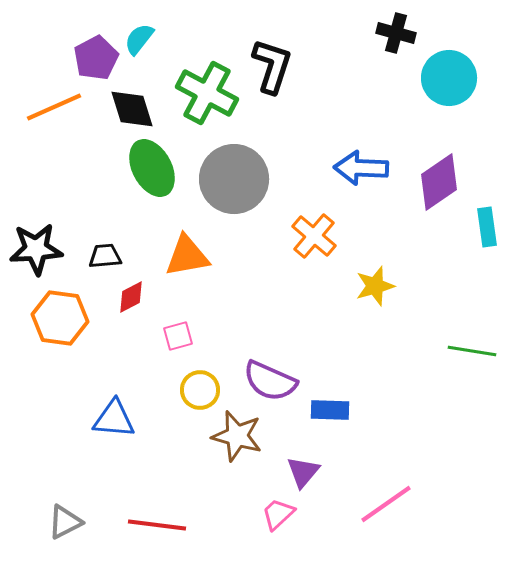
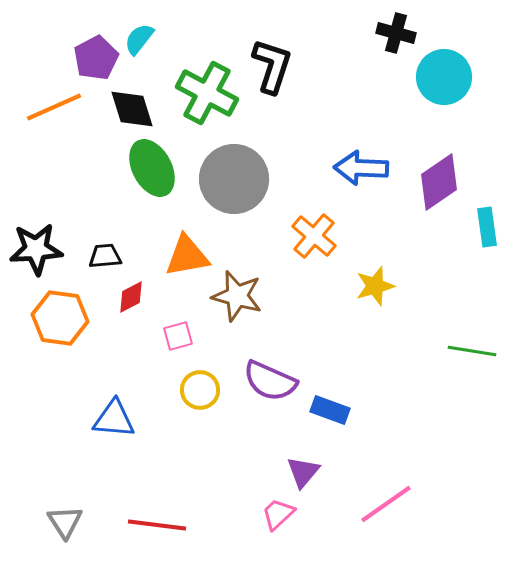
cyan circle: moved 5 px left, 1 px up
blue rectangle: rotated 18 degrees clockwise
brown star: moved 140 px up
gray triangle: rotated 36 degrees counterclockwise
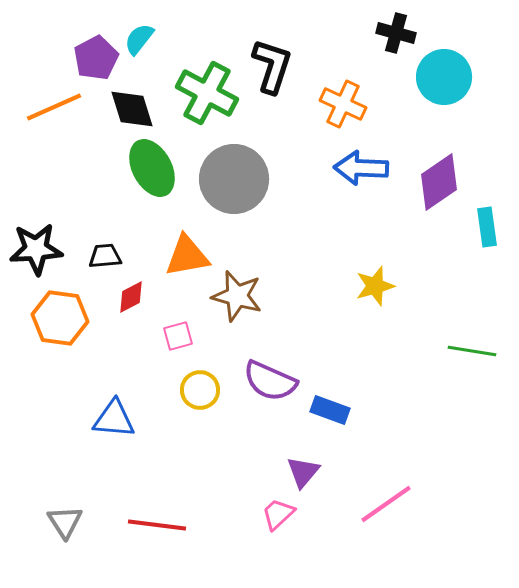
orange cross: moved 29 px right, 132 px up; rotated 15 degrees counterclockwise
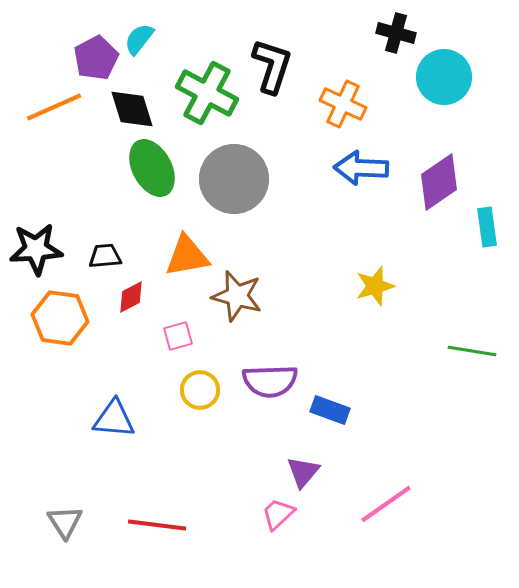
purple semicircle: rotated 26 degrees counterclockwise
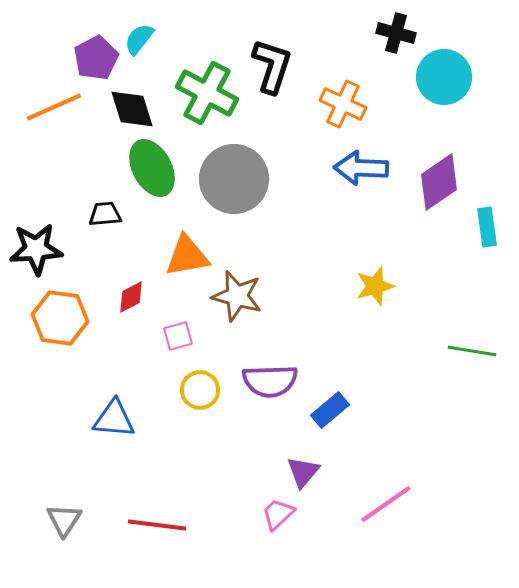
black trapezoid: moved 42 px up
blue rectangle: rotated 60 degrees counterclockwise
gray triangle: moved 1 px left, 2 px up; rotated 6 degrees clockwise
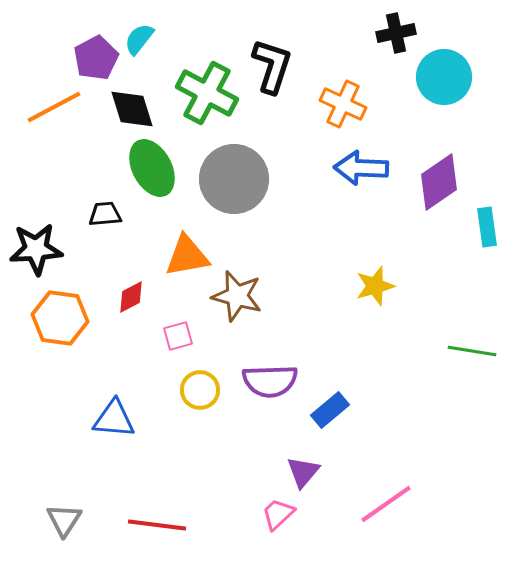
black cross: rotated 27 degrees counterclockwise
orange line: rotated 4 degrees counterclockwise
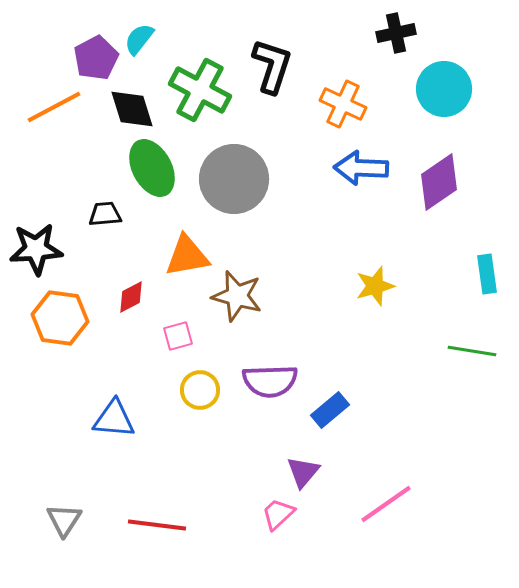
cyan circle: moved 12 px down
green cross: moved 7 px left, 3 px up
cyan rectangle: moved 47 px down
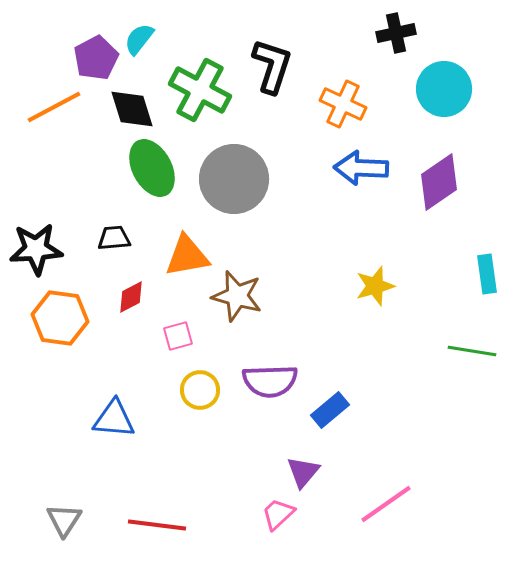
black trapezoid: moved 9 px right, 24 px down
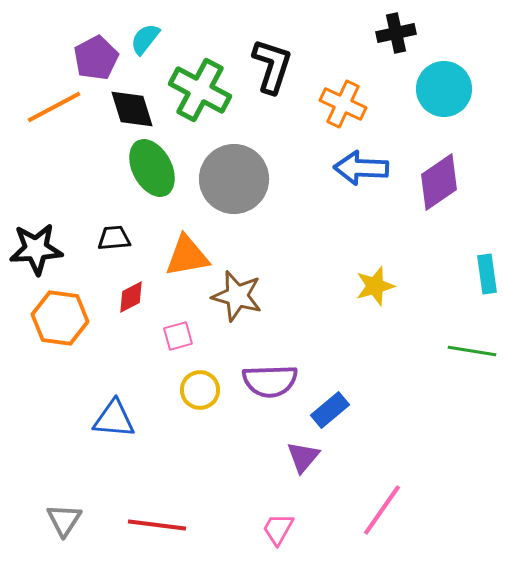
cyan semicircle: moved 6 px right
purple triangle: moved 15 px up
pink line: moved 4 px left, 6 px down; rotated 20 degrees counterclockwise
pink trapezoid: moved 15 px down; rotated 18 degrees counterclockwise
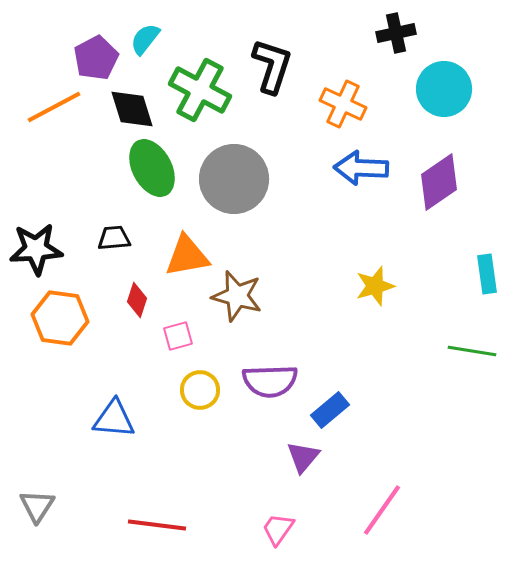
red diamond: moved 6 px right, 3 px down; rotated 44 degrees counterclockwise
gray triangle: moved 27 px left, 14 px up
pink trapezoid: rotated 6 degrees clockwise
